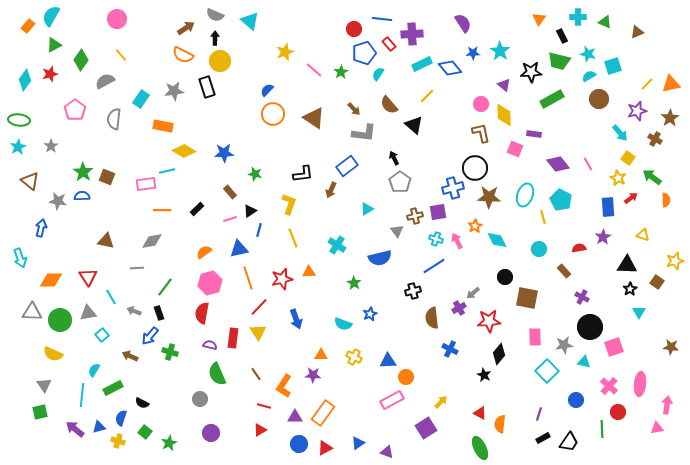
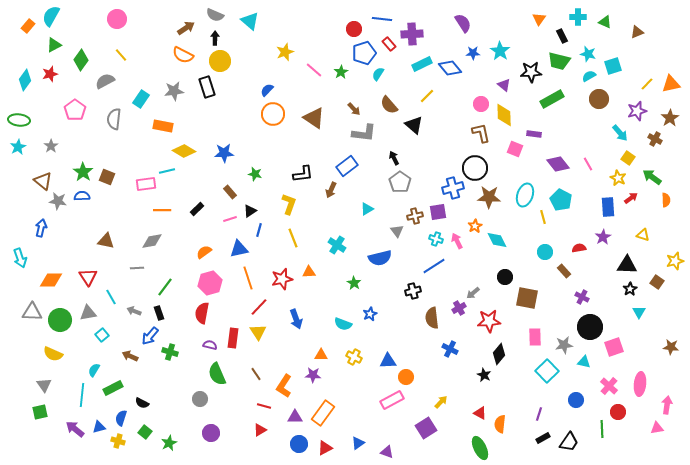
brown triangle at (30, 181): moved 13 px right
cyan circle at (539, 249): moved 6 px right, 3 px down
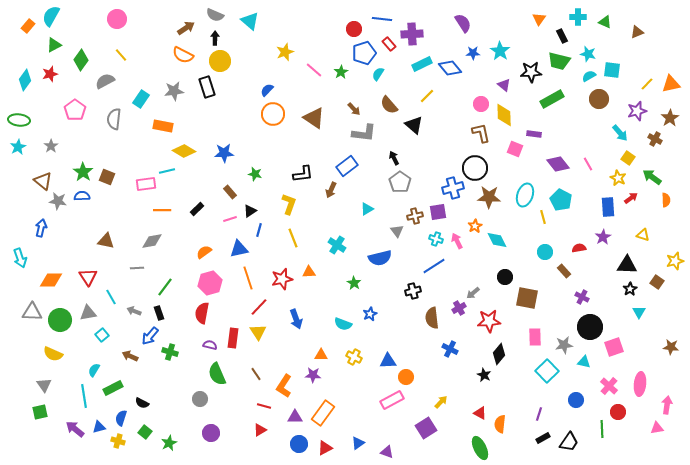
cyan square at (613, 66): moved 1 px left, 4 px down; rotated 24 degrees clockwise
cyan line at (82, 395): moved 2 px right, 1 px down; rotated 15 degrees counterclockwise
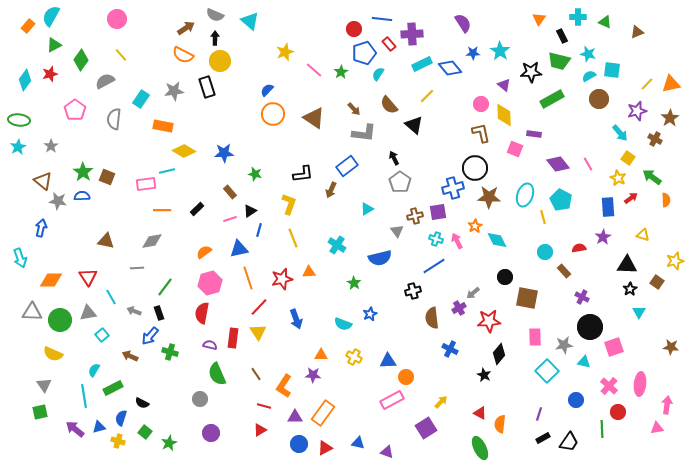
blue triangle at (358, 443): rotated 48 degrees clockwise
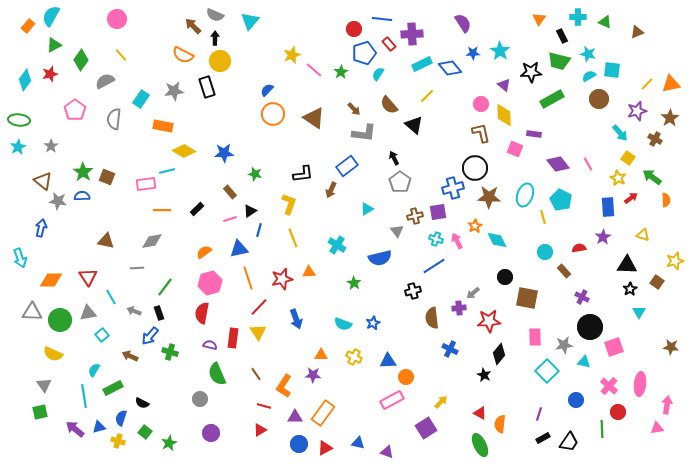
cyan triangle at (250, 21): rotated 30 degrees clockwise
brown arrow at (186, 28): moved 7 px right, 2 px up; rotated 102 degrees counterclockwise
yellow star at (285, 52): moved 7 px right, 3 px down
purple cross at (459, 308): rotated 24 degrees clockwise
blue star at (370, 314): moved 3 px right, 9 px down
green ellipse at (480, 448): moved 3 px up
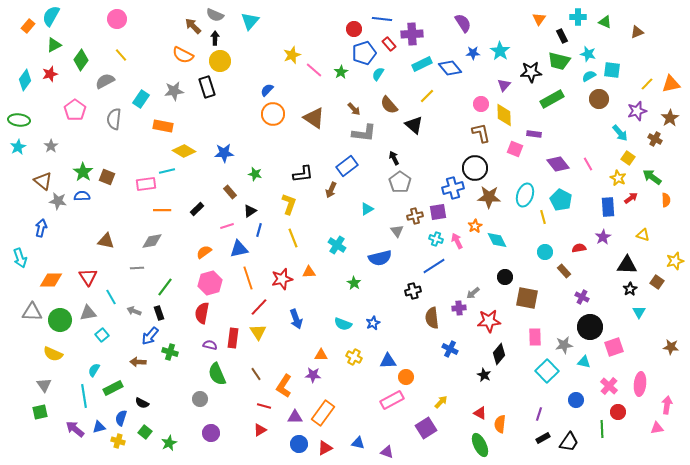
purple triangle at (504, 85): rotated 32 degrees clockwise
pink line at (230, 219): moved 3 px left, 7 px down
brown arrow at (130, 356): moved 8 px right, 6 px down; rotated 21 degrees counterclockwise
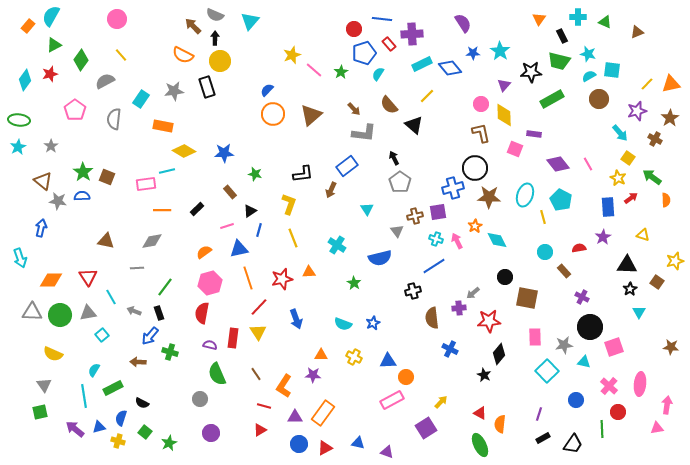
brown triangle at (314, 118): moved 3 px left, 3 px up; rotated 45 degrees clockwise
cyan triangle at (367, 209): rotated 32 degrees counterclockwise
green circle at (60, 320): moved 5 px up
black trapezoid at (569, 442): moved 4 px right, 2 px down
